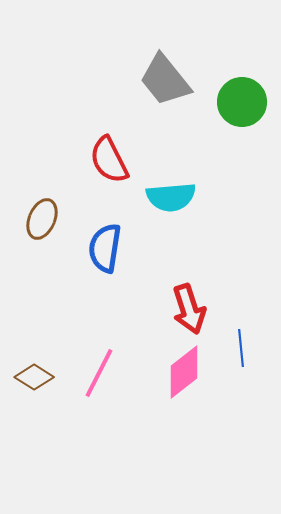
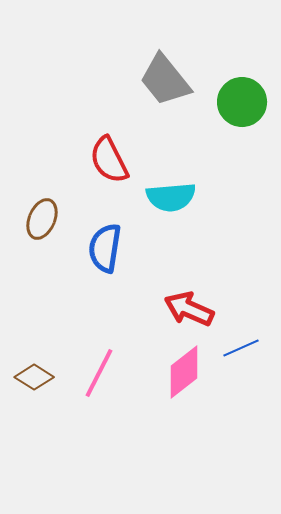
red arrow: rotated 132 degrees clockwise
blue line: rotated 72 degrees clockwise
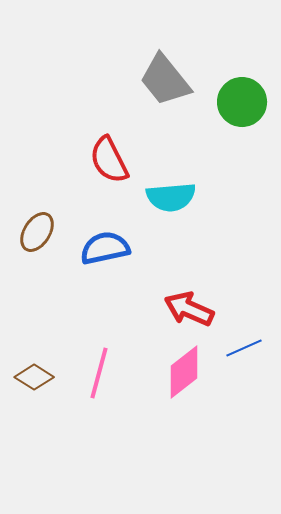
brown ellipse: moved 5 px left, 13 px down; rotated 9 degrees clockwise
blue semicircle: rotated 69 degrees clockwise
blue line: moved 3 px right
pink line: rotated 12 degrees counterclockwise
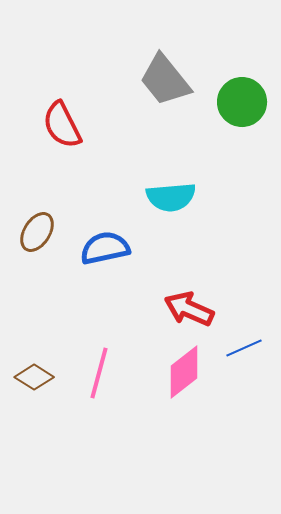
red semicircle: moved 47 px left, 35 px up
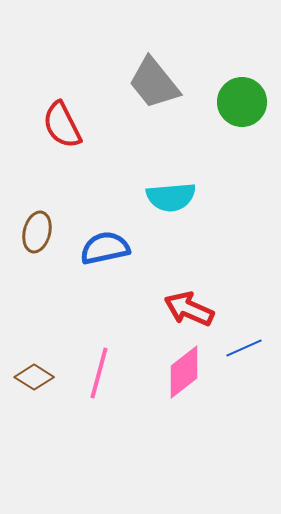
gray trapezoid: moved 11 px left, 3 px down
brown ellipse: rotated 18 degrees counterclockwise
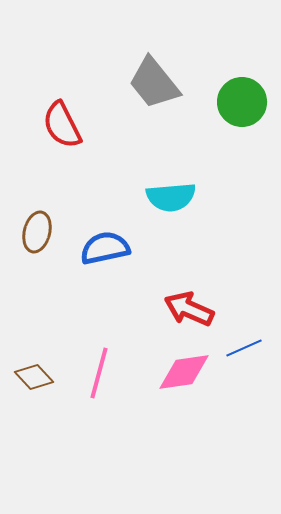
pink diamond: rotated 30 degrees clockwise
brown diamond: rotated 15 degrees clockwise
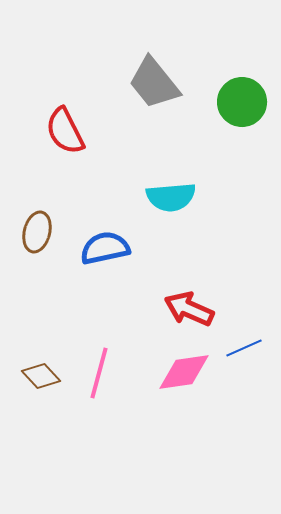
red semicircle: moved 3 px right, 6 px down
brown diamond: moved 7 px right, 1 px up
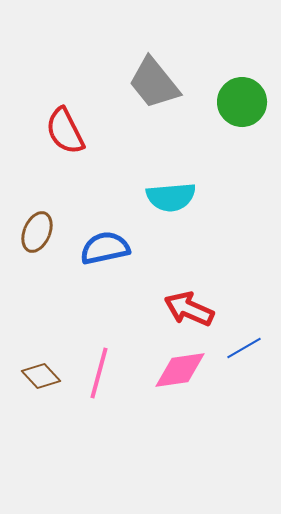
brown ellipse: rotated 9 degrees clockwise
blue line: rotated 6 degrees counterclockwise
pink diamond: moved 4 px left, 2 px up
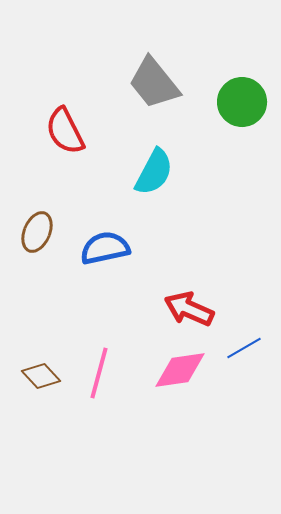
cyan semicircle: moved 17 px left, 25 px up; rotated 57 degrees counterclockwise
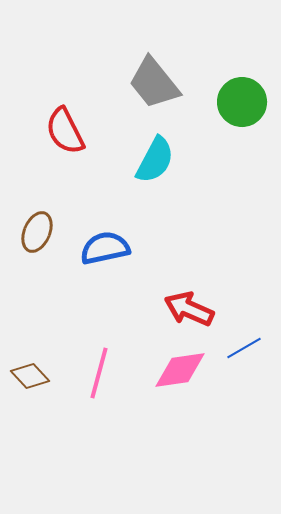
cyan semicircle: moved 1 px right, 12 px up
brown diamond: moved 11 px left
